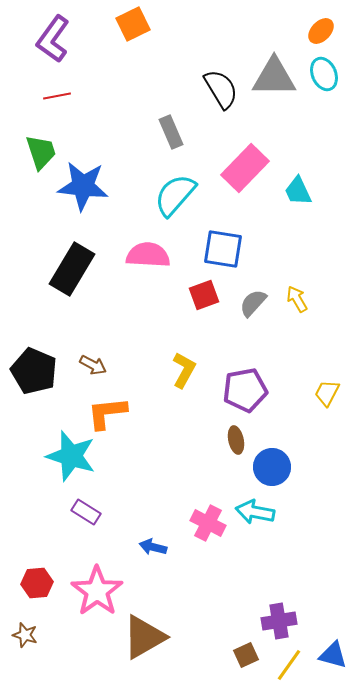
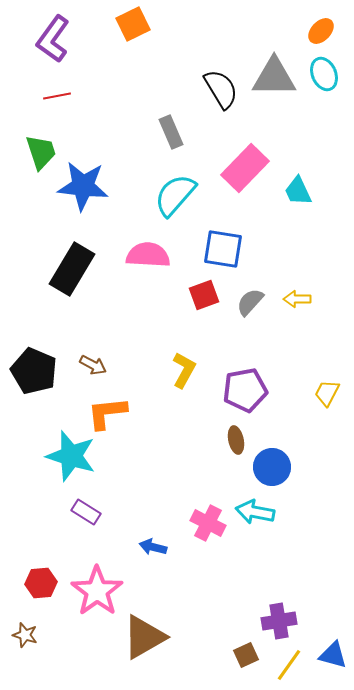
yellow arrow: rotated 60 degrees counterclockwise
gray semicircle: moved 3 px left, 1 px up
red hexagon: moved 4 px right
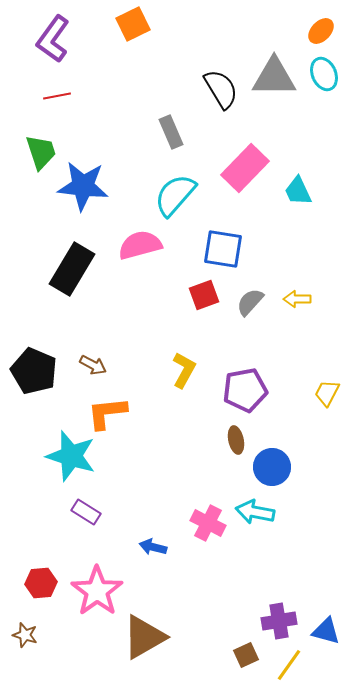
pink semicircle: moved 8 px left, 10 px up; rotated 18 degrees counterclockwise
blue triangle: moved 7 px left, 24 px up
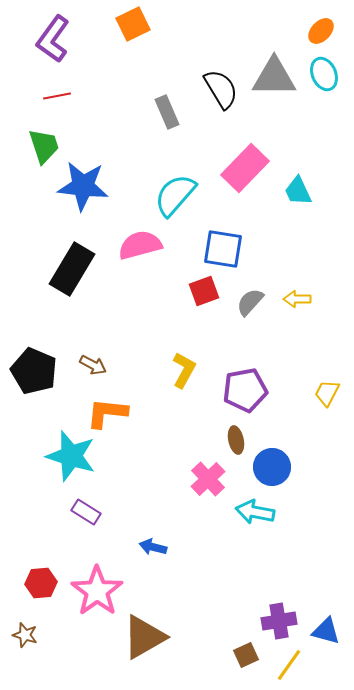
gray rectangle: moved 4 px left, 20 px up
green trapezoid: moved 3 px right, 6 px up
red square: moved 4 px up
orange L-shape: rotated 12 degrees clockwise
pink cross: moved 44 px up; rotated 20 degrees clockwise
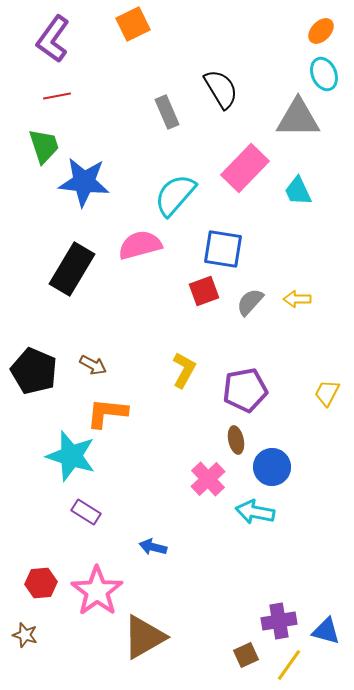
gray triangle: moved 24 px right, 41 px down
blue star: moved 1 px right, 4 px up
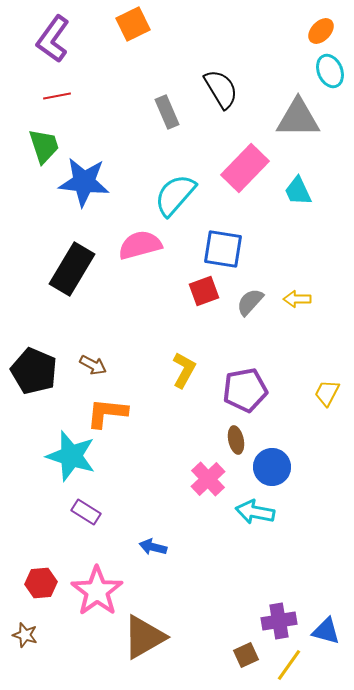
cyan ellipse: moved 6 px right, 3 px up
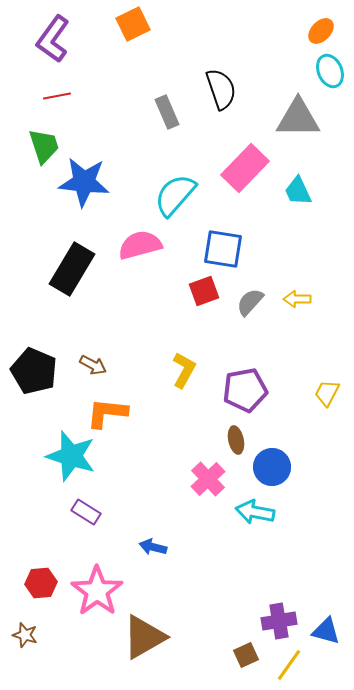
black semicircle: rotated 12 degrees clockwise
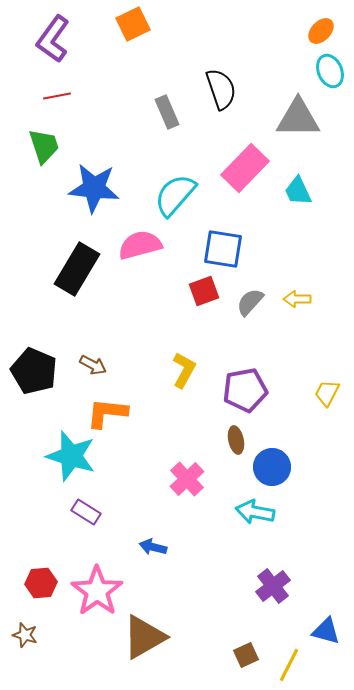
blue star: moved 10 px right, 6 px down
black rectangle: moved 5 px right
pink cross: moved 21 px left
purple cross: moved 6 px left, 35 px up; rotated 28 degrees counterclockwise
yellow line: rotated 8 degrees counterclockwise
